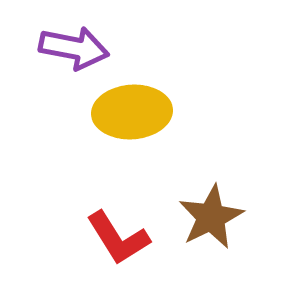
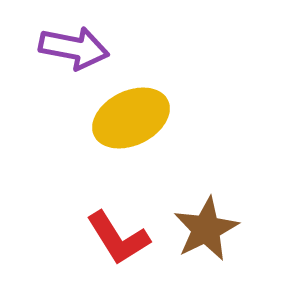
yellow ellipse: moved 1 px left, 6 px down; rotated 22 degrees counterclockwise
brown star: moved 5 px left, 12 px down
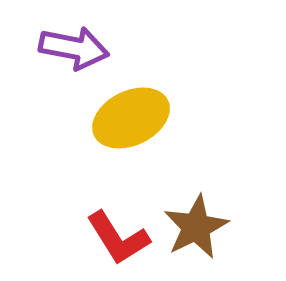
brown star: moved 10 px left, 2 px up
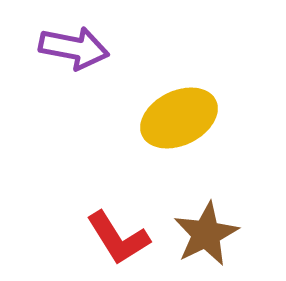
yellow ellipse: moved 48 px right
brown star: moved 10 px right, 7 px down
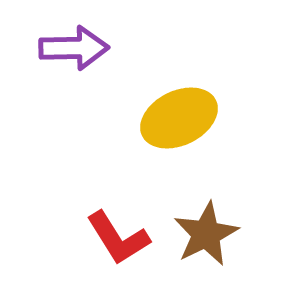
purple arrow: rotated 12 degrees counterclockwise
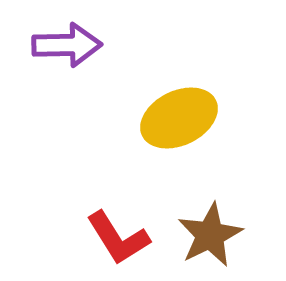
purple arrow: moved 7 px left, 3 px up
brown star: moved 4 px right, 1 px down
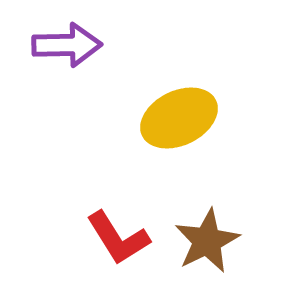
brown star: moved 3 px left, 6 px down
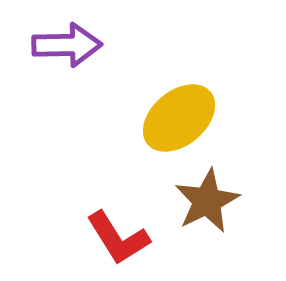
yellow ellipse: rotated 14 degrees counterclockwise
brown star: moved 40 px up
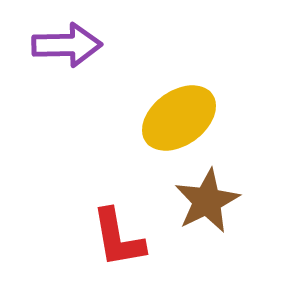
yellow ellipse: rotated 4 degrees clockwise
red L-shape: rotated 22 degrees clockwise
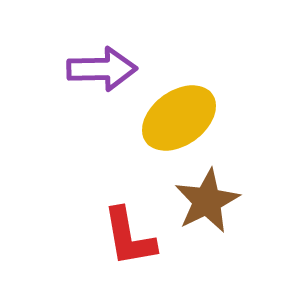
purple arrow: moved 35 px right, 24 px down
red L-shape: moved 11 px right, 1 px up
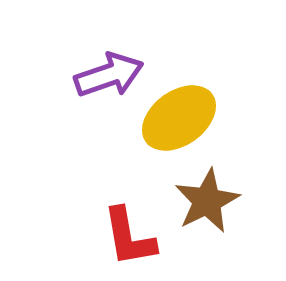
purple arrow: moved 7 px right, 6 px down; rotated 18 degrees counterclockwise
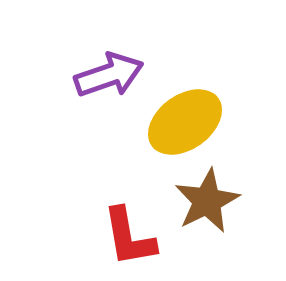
yellow ellipse: moved 6 px right, 4 px down
